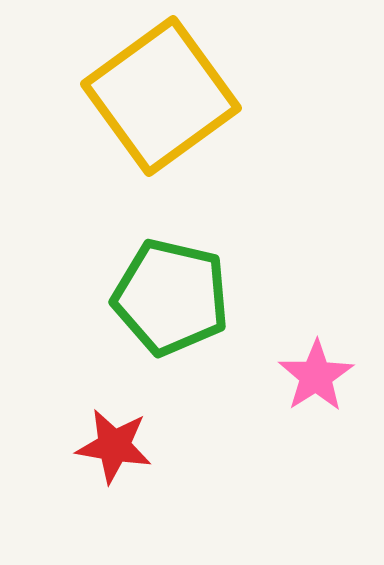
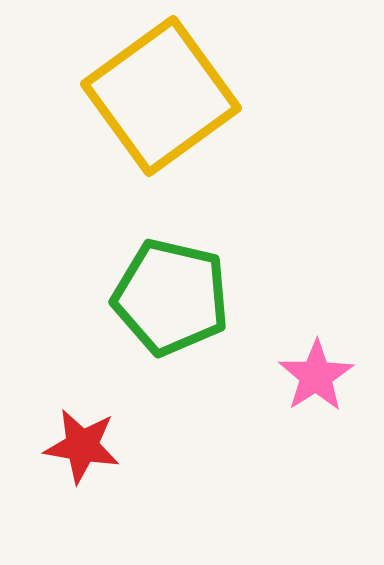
red star: moved 32 px left
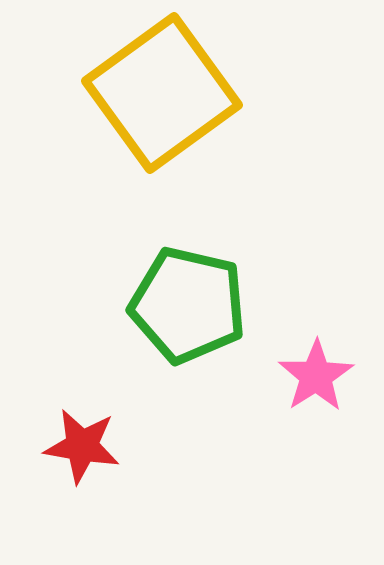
yellow square: moved 1 px right, 3 px up
green pentagon: moved 17 px right, 8 px down
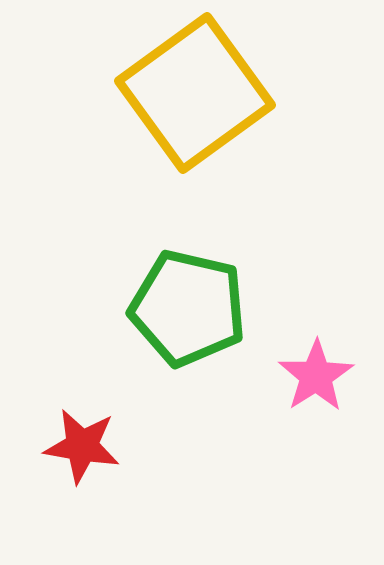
yellow square: moved 33 px right
green pentagon: moved 3 px down
